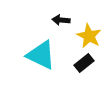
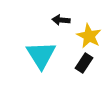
cyan triangle: rotated 32 degrees clockwise
black rectangle: rotated 18 degrees counterclockwise
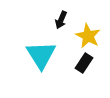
black arrow: rotated 72 degrees counterclockwise
yellow star: moved 1 px left
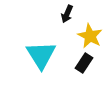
black arrow: moved 6 px right, 6 px up
yellow star: moved 2 px right
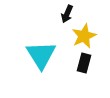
yellow star: moved 6 px left; rotated 20 degrees clockwise
black rectangle: rotated 18 degrees counterclockwise
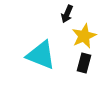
cyan triangle: rotated 36 degrees counterclockwise
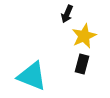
cyan triangle: moved 9 px left, 21 px down
black rectangle: moved 2 px left, 1 px down
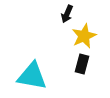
cyan triangle: rotated 12 degrees counterclockwise
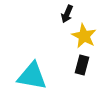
yellow star: rotated 20 degrees counterclockwise
black rectangle: moved 1 px down
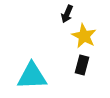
cyan triangle: rotated 12 degrees counterclockwise
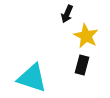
yellow star: moved 2 px right
cyan triangle: moved 2 px down; rotated 20 degrees clockwise
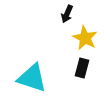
yellow star: moved 1 px left, 2 px down
black rectangle: moved 3 px down
